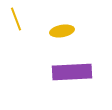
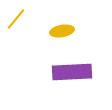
yellow line: rotated 60 degrees clockwise
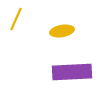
yellow line: rotated 15 degrees counterclockwise
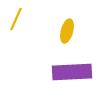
yellow ellipse: moved 5 px right; rotated 65 degrees counterclockwise
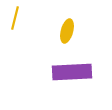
yellow line: moved 1 px left, 1 px up; rotated 10 degrees counterclockwise
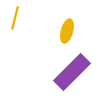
purple rectangle: rotated 42 degrees counterclockwise
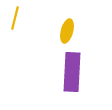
purple rectangle: rotated 42 degrees counterclockwise
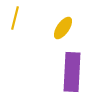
yellow ellipse: moved 4 px left, 3 px up; rotated 20 degrees clockwise
